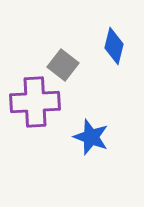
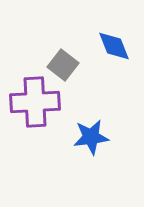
blue diamond: rotated 36 degrees counterclockwise
blue star: rotated 27 degrees counterclockwise
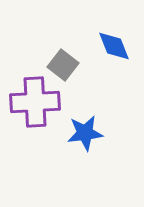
blue star: moved 6 px left, 4 px up
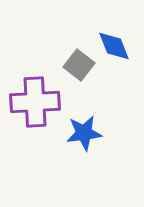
gray square: moved 16 px right
blue star: moved 1 px left
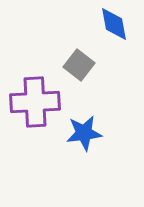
blue diamond: moved 22 px up; rotated 12 degrees clockwise
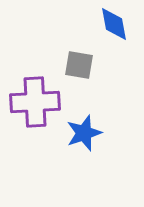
gray square: rotated 28 degrees counterclockwise
blue star: rotated 12 degrees counterclockwise
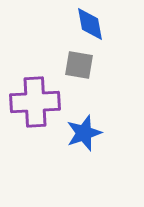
blue diamond: moved 24 px left
